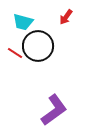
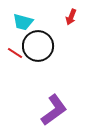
red arrow: moved 5 px right; rotated 14 degrees counterclockwise
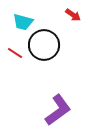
red arrow: moved 2 px right, 2 px up; rotated 77 degrees counterclockwise
black circle: moved 6 px right, 1 px up
purple L-shape: moved 4 px right
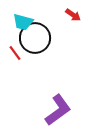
black circle: moved 9 px left, 7 px up
red line: rotated 21 degrees clockwise
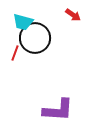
red line: rotated 56 degrees clockwise
purple L-shape: rotated 40 degrees clockwise
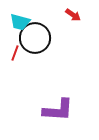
cyan trapezoid: moved 3 px left
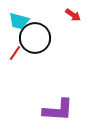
cyan trapezoid: moved 1 px left, 1 px up
red line: rotated 14 degrees clockwise
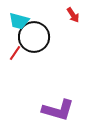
red arrow: rotated 21 degrees clockwise
black circle: moved 1 px left, 1 px up
purple L-shape: rotated 12 degrees clockwise
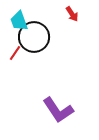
red arrow: moved 1 px left, 1 px up
cyan trapezoid: rotated 55 degrees clockwise
purple L-shape: rotated 40 degrees clockwise
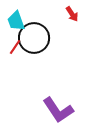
cyan trapezoid: moved 3 px left
black circle: moved 1 px down
red line: moved 6 px up
